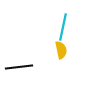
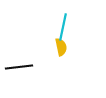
yellow semicircle: moved 3 px up
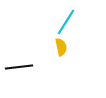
cyan line: moved 3 px right, 5 px up; rotated 20 degrees clockwise
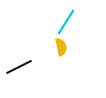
black line: rotated 20 degrees counterclockwise
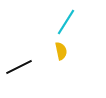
yellow semicircle: moved 4 px down
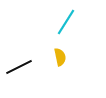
yellow semicircle: moved 1 px left, 6 px down
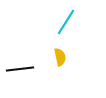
black line: moved 1 px right, 2 px down; rotated 20 degrees clockwise
